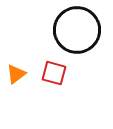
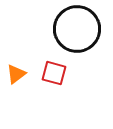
black circle: moved 1 px up
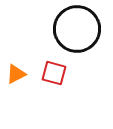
orange triangle: rotated 10 degrees clockwise
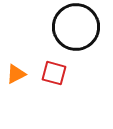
black circle: moved 1 px left, 2 px up
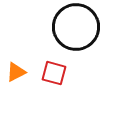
orange triangle: moved 2 px up
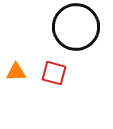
orange triangle: rotated 25 degrees clockwise
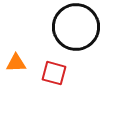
orange triangle: moved 9 px up
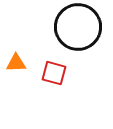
black circle: moved 2 px right
